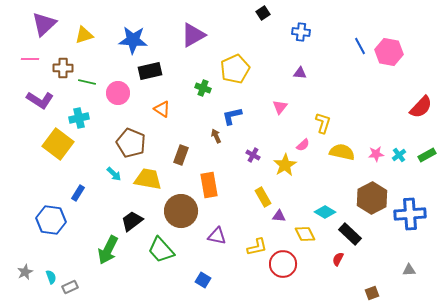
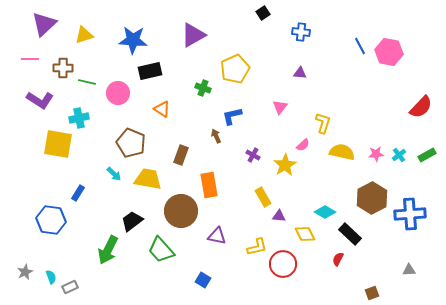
yellow square at (58, 144): rotated 28 degrees counterclockwise
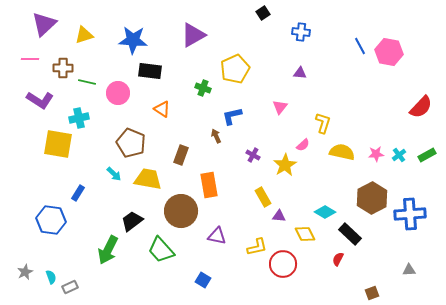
black rectangle at (150, 71): rotated 20 degrees clockwise
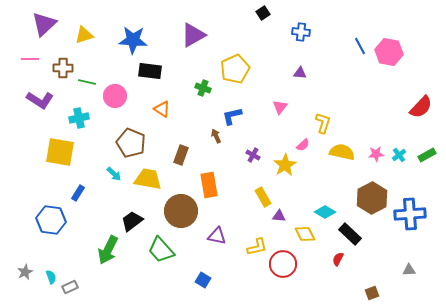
pink circle at (118, 93): moved 3 px left, 3 px down
yellow square at (58, 144): moved 2 px right, 8 px down
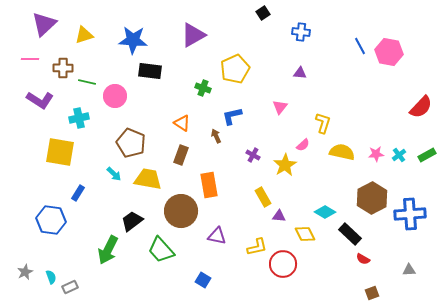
orange triangle at (162, 109): moved 20 px right, 14 px down
red semicircle at (338, 259): moved 25 px right; rotated 88 degrees counterclockwise
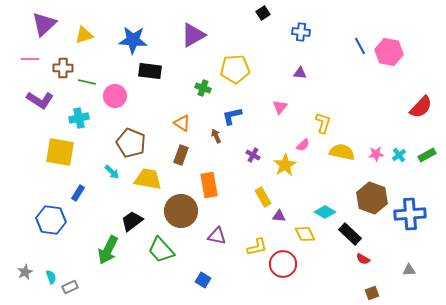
yellow pentagon at (235, 69): rotated 20 degrees clockwise
cyan arrow at (114, 174): moved 2 px left, 2 px up
brown hexagon at (372, 198): rotated 12 degrees counterclockwise
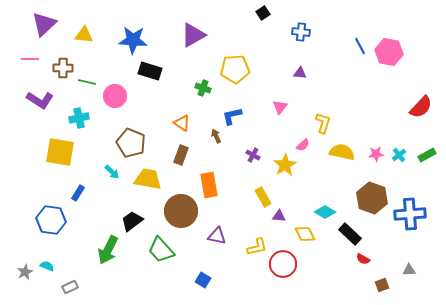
yellow triangle at (84, 35): rotated 24 degrees clockwise
black rectangle at (150, 71): rotated 10 degrees clockwise
cyan semicircle at (51, 277): moved 4 px left, 11 px up; rotated 48 degrees counterclockwise
brown square at (372, 293): moved 10 px right, 8 px up
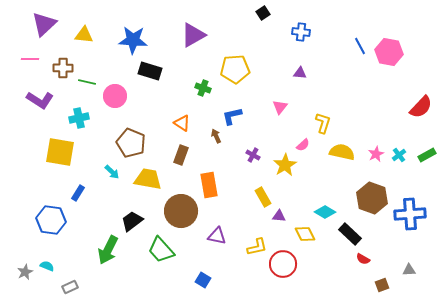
pink star at (376, 154): rotated 21 degrees counterclockwise
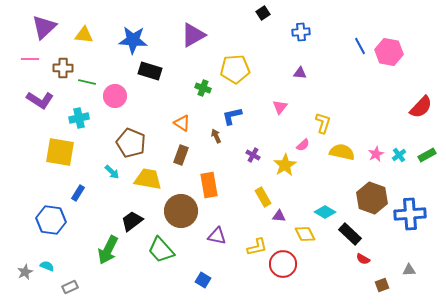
purple triangle at (44, 24): moved 3 px down
blue cross at (301, 32): rotated 12 degrees counterclockwise
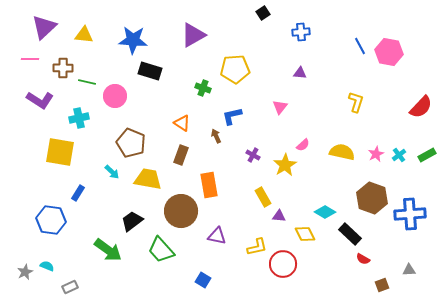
yellow L-shape at (323, 123): moved 33 px right, 21 px up
green arrow at (108, 250): rotated 80 degrees counterclockwise
